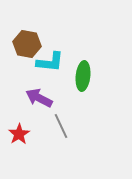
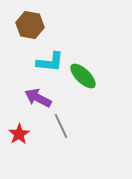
brown hexagon: moved 3 px right, 19 px up
green ellipse: rotated 52 degrees counterclockwise
purple arrow: moved 1 px left
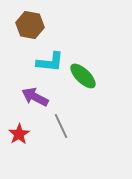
purple arrow: moved 3 px left, 1 px up
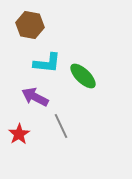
cyan L-shape: moved 3 px left, 1 px down
